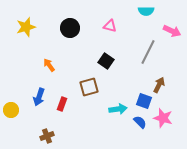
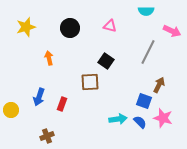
orange arrow: moved 7 px up; rotated 24 degrees clockwise
brown square: moved 1 px right, 5 px up; rotated 12 degrees clockwise
cyan arrow: moved 10 px down
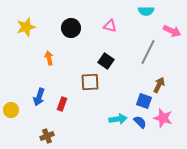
black circle: moved 1 px right
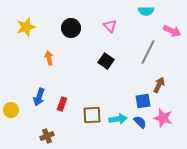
pink triangle: rotated 32 degrees clockwise
brown square: moved 2 px right, 33 px down
blue square: moved 1 px left; rotated 28 degrees counterclockwise
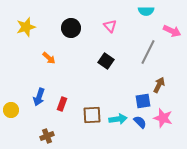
orange arrow: rotated 144 degrees clockwise
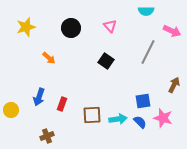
brown arrow: moved 15 px right
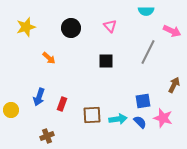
black square: rotated 35 degrees counterclockwise
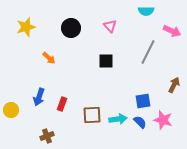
pink star: moved 2 px down
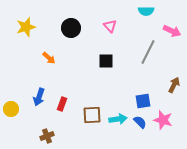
yellow circle: moved 1 px up
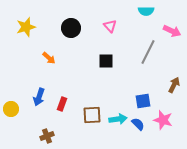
blue semicircle: moved 2 px left, 2 px down
